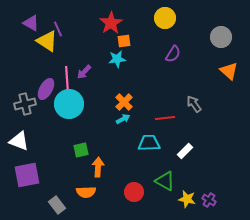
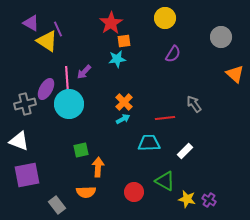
orange triangle: moved 6 px right, 3 px down
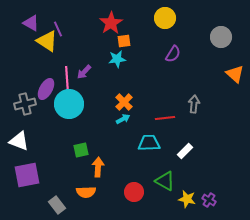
gray arrow: rotated 42 degrees clockwise
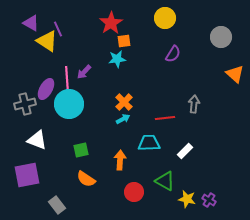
white triangle: moved 18 px right, 1 px up
orange arrow: moved 22 px right, 7 px up
orange semicircle: moved 13 px up; rotated 36 degrees clockwise
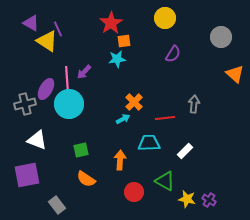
orange cross: moved 10 px right
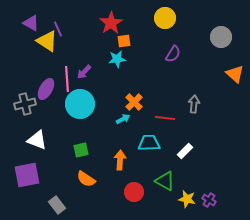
cyan circle: moved 11 px right
red line: rotated 12 degrees clockwise
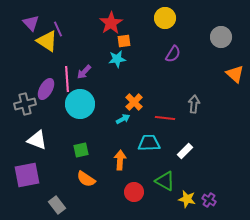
purple triangle: rotated 18 degrees clockwise
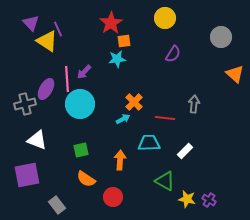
red circle: moved 21 px left, 5 px down
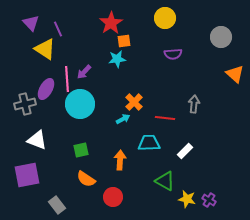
yellow triangle: moved 2 px left, 8 px down
purple semicircle: rotated 54 degrees clockwise
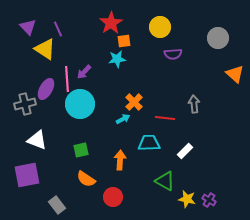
yellow circle: moved 5 px left, 9 px down
purple triangle: moved 3 px left, 4 px down
gray circle: moved 3 px left, 1 px down
gray arrow: rotated 12 degrees counterclockwise
